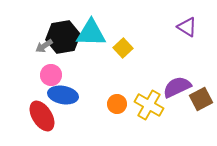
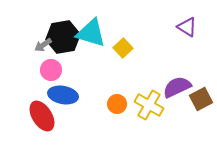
cyan triangle: rotated 16 degrees clockwise
gray arrow: moved 1 px left, 1 px up
pink circle: moved 5 px up
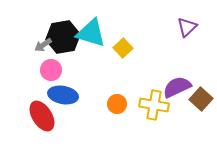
purple triangle: rotated 45 degrees clockwise
brown square: rotated 20 degrees counterclockwise
yellow cross: moved 5 px right; rotated 20 degrees counterclockwise
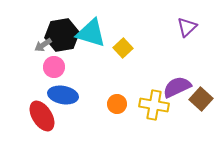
black hexagon: moved 1 px left, 2 px up
pink circle: moved 3 px right, 3 px up
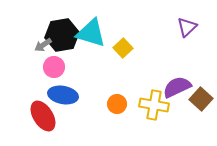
red ellipse: moved 1 px right
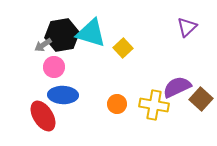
blue ellipse: rotated 8 degrees counterclockwise
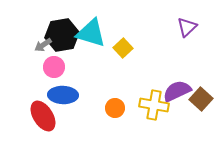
purple semicircle: moved 4 px down
orange circle: moved 2 px left, 4 px down
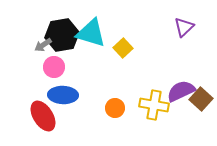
purple triangle: moved 3 px left
purple semicircle: moved 4 px right
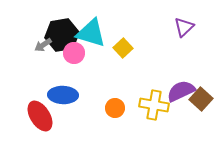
pink circle: moved 20 px right, 14 px up
red ellipse: moved 3 px left
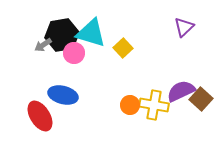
blue ellipse: rotated 12 degrees clockwise
orange circle: moved 15 px right, 3 px up
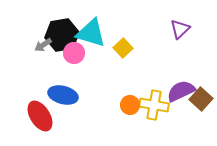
purple triangle: moved 4 px left, 2 px down
